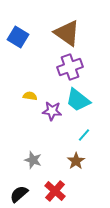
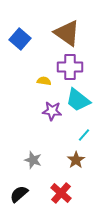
blue square: moved 2 px right, 2 px down; rotated 10 degrees clockwise
purple cross: rotated 20 degrees clockwise
yellow semicircle: moved 14 px right, 15 px up
brown star: moved 1 px up
red cross: moved 6 px right, 2 px down
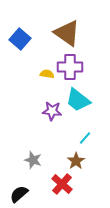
yellow semicircle: moved 3 px right, 7 px up
cyan line: moved 1 px right, 3 px down
brown star: moved 1 px down
red cross: moved 1 px right, 9 px up
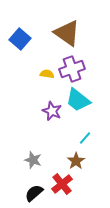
purple cross: moved 2 px right, 2 px down; rotated 20 degrees counterclockwise
purple star: rotated 18 degrees clockwise
red cross: rotated 10 degrees clockwise
black semicircle: moved 15 px right, 1 px up
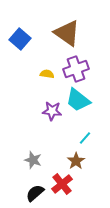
purple cross: moved 4 px right
purple star: rotated 18 degrees counterclockwise
black semicircle: moved 1 px right
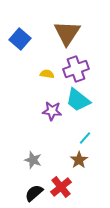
brown triangle: rotated 28 degrees clockwise
brown star: moved 3 px right, 1 px up
red cross: moved 1 px left, 3 px down
black semicircle: moved 1 px left
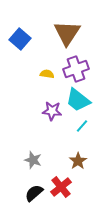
cyan line: moved 3 px left, 12 px up
brown star: moved 1 px left, 1 px down
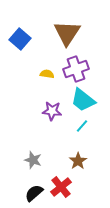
cyan trapezoid: moved 5 px right
